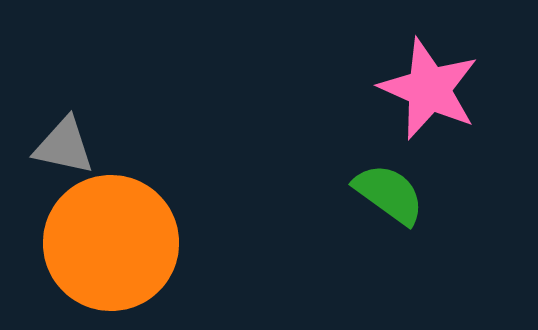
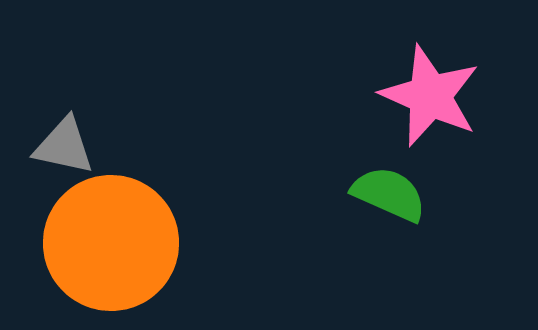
pink star: moved 1 px right, 7 px down
green semicircle: rotated 12 degrees counterclockwise
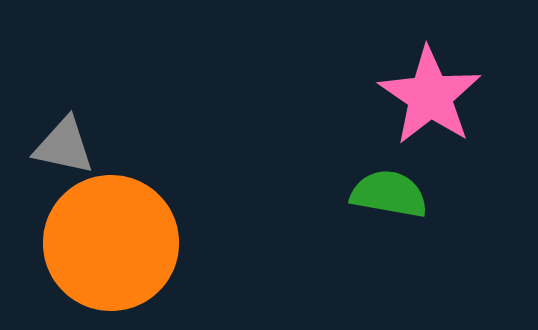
pink star: rotated 10 degrees clockwise
green semicircle: rotated 14 degrees counterclockwise
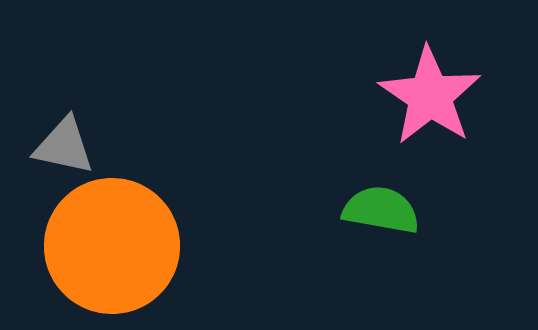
green semicircle: moved 8 px left, 16 px down
orange circle: moved 1 px right, 3 px down
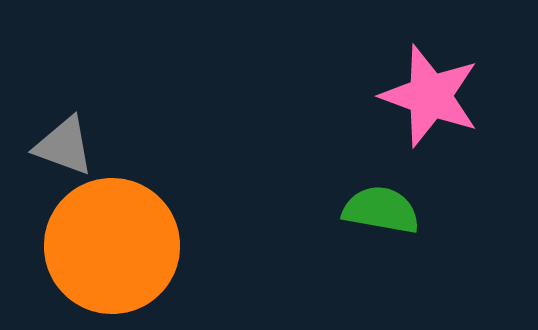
pink star: rotated 14 degrees counterclockwise
gray triangle: rotated 8 degrees clockwise
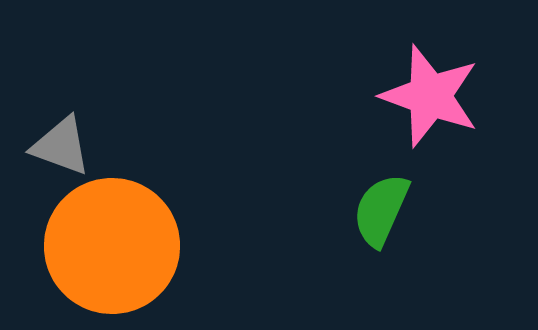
gray triangle: moved 3 px left
green semicircle: rotated 76 degrees counterclockwise
